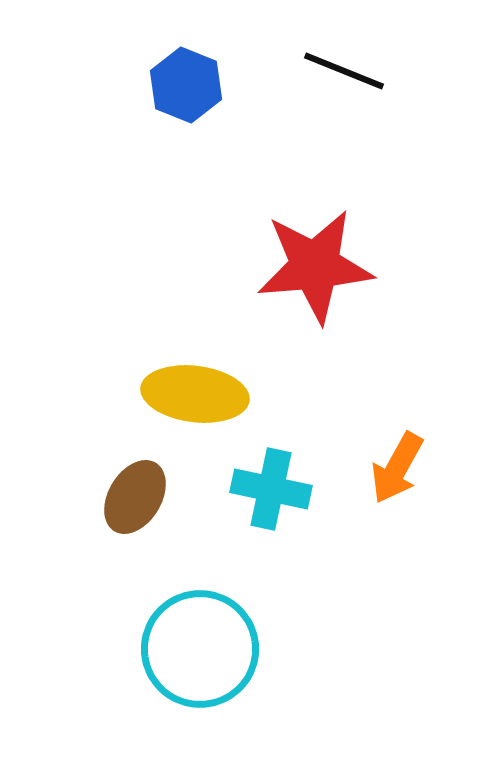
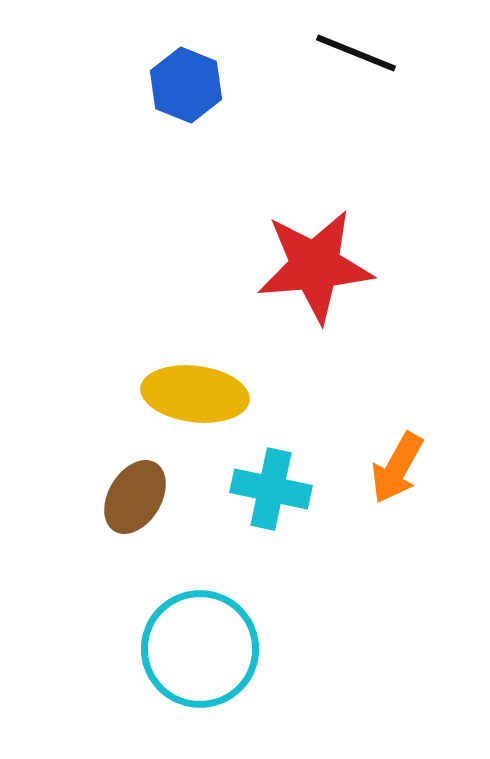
black line: moved 12 px right, 18 px up
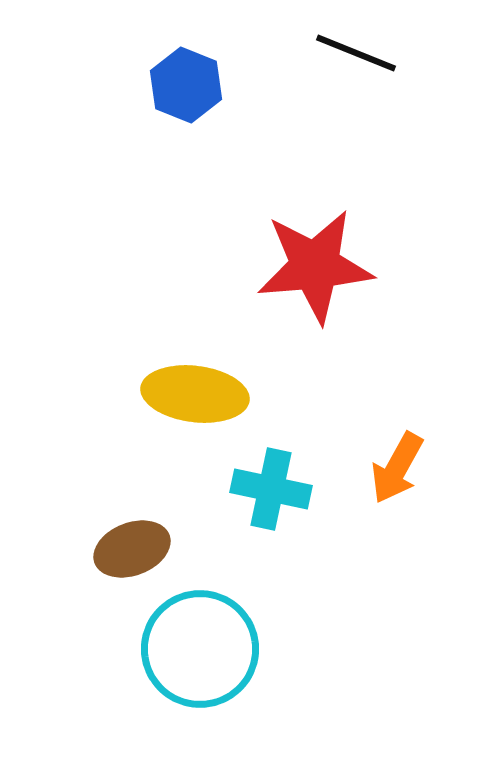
brown ellipse: moved 3 px left, 52 px down; rotated 38 degrees clockwise
